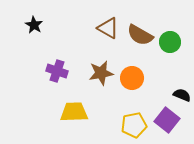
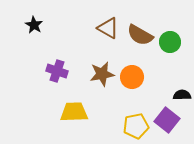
brown star: moved 1 px right, 1 px down
orange circle: moved 1 px up
black semicircle: rotated 24 degrees counterclockwise
yellow pentagon: moved 2 px right, 1 px down
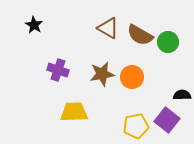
green circle: moved 2 px left
purple cross: moved 1 px right, 1 px up
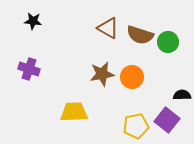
black star: moved 1 px left, 4 px up; rotated 24 degrees counterclockwise
brown semicircle: rotated 12 degrees counterclockwise
purple cross: moved 29 px left, 1 px up
